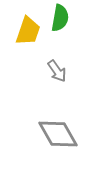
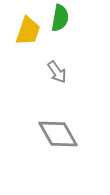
gray arrow: moved 1 px down
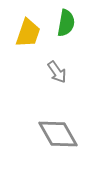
green semicircle: moved 6 px right, 5 px down
yellow trapezoid: moved 2 px down
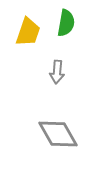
yellow trapezoid: moved 1 px up
gray arrow: rotated 40 degrees clockwise
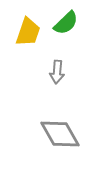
green semicircle: rotated 36 degrees clockwise
gray diamond: moved 2 px right
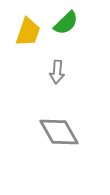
gray diamond: moved 1 px left, 2 px up
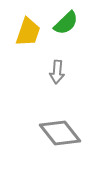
gray diamond: moved 1 px right, 1 px down; rotated 9 degrees counterclockwise
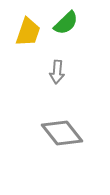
gray diamond: moved 2 px right
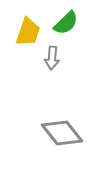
gray arrow: moved 5 px left, 14 px up
